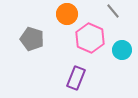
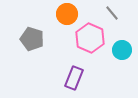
gray line: moved 1 px left, 2 px down
purple rectangle: moved 2 px left
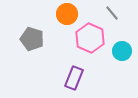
cyan circle: moved 1 px down
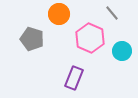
orange circle: moved 8 px left
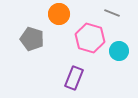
gray line: rotated 28 degrees counterclockwise
pink hexagon: rotated 8 degrees counterclockwise
cyan circle: moved 3 px left
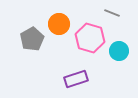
orange circle: moved 10 px down
gray pentagon: rotated 25 degrees clockwise
purple rectangle: moved 2 px right, 1 px down; rotated 50 degrees clockwise
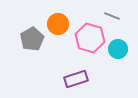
gray line: moved 3 px down
orange circle: moved 1 px left
cyan circle: moved 1 px left, 2 px up
